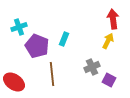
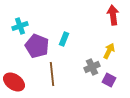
red arrow: moved 4 px up
cyan cross: moved 1 px right, 1 px up
yellow arrow: moved 1 px right, 10 px down
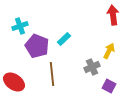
cyan rectangle: rotated 24 degrees clockwise
purple square: moved 6 px down
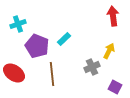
red arrow: moved 1 px down
cyan cross: moved 2 px left, 2 px up
red ellipse: moved 9 px up
purple square: moved 6 px right, 1 px down
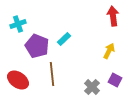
gray cross: moved 20 px down; rotated 21 degrees counterclockwise
red ellipse: moved 4 px right, 7 px down
purple square: moved 7 px up
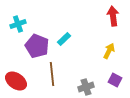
red ellipse: moved 2 px left, 1 px down
gray cross: moved 6 px left; rotated 28 degrees clockwise
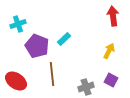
purple square: moved 4 px left
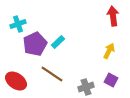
cyan rectangle: moved 6 px left, 3 px down
purple pentagon: moved 2 px left, 2 px up; rotated 25 degrees clockwise
brown line: rotated 50 degrees counterclockwise
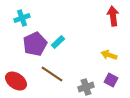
cyan cross: moved 4 px right, 6 px up
yellow arrow: moved 4 px down; rotated 98 degrees counterclockwise
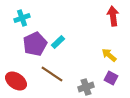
yellow arrow: rotated 21 degrees clockwise
purple square: moved 2 px up
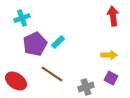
yellow arrow: rotated 140 degrees clockwise
